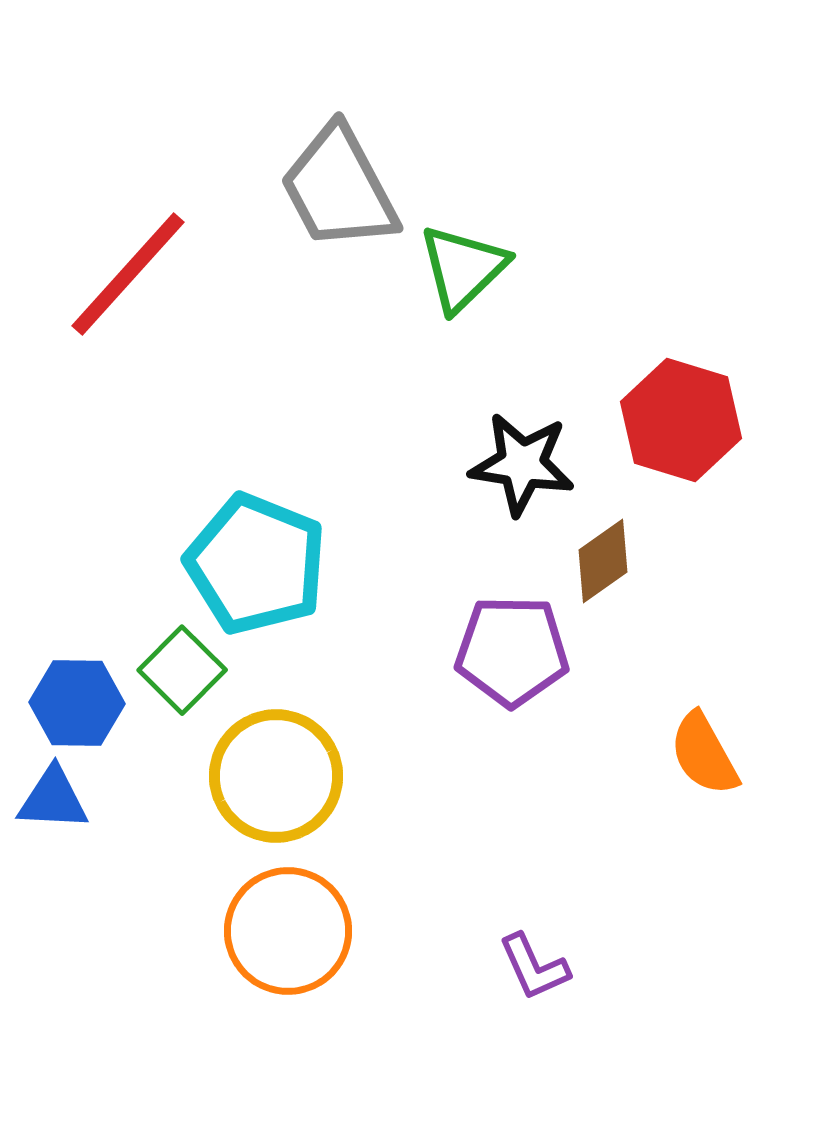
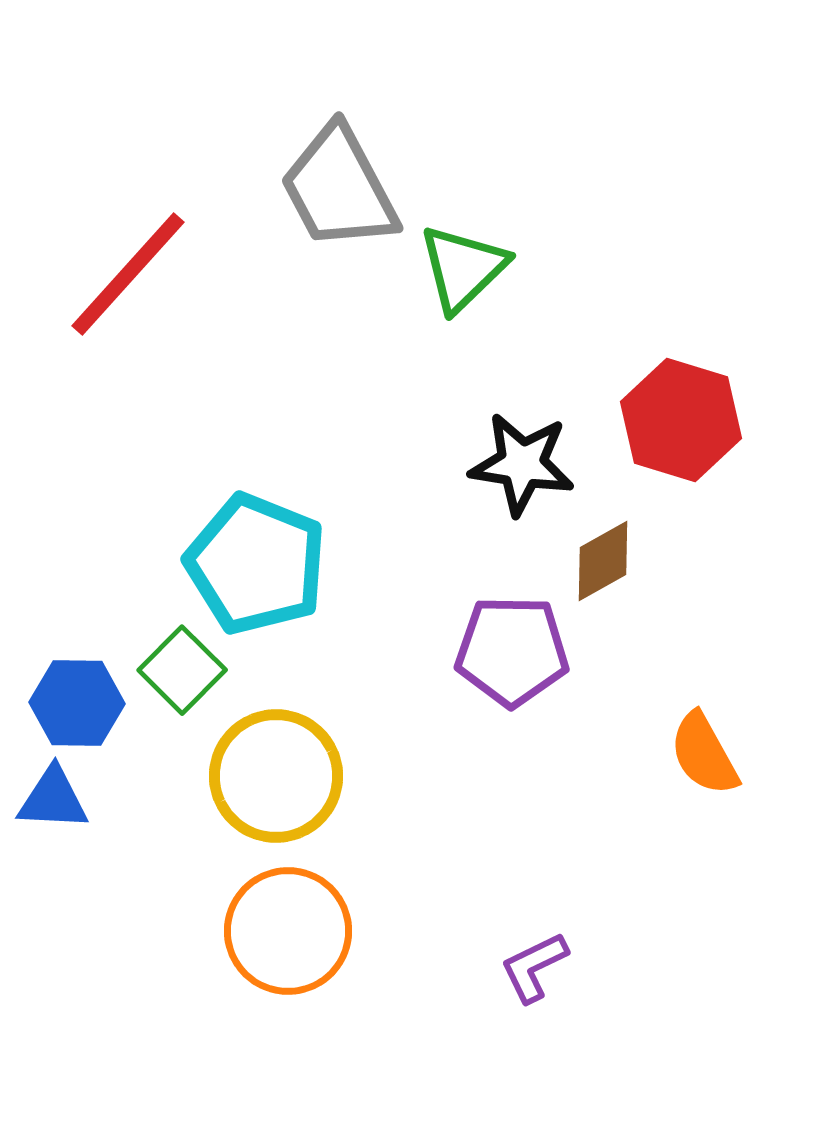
brown diamond: rotated 6 degrees clockwise
purple L-shape: rotated 88 degrees clockwise
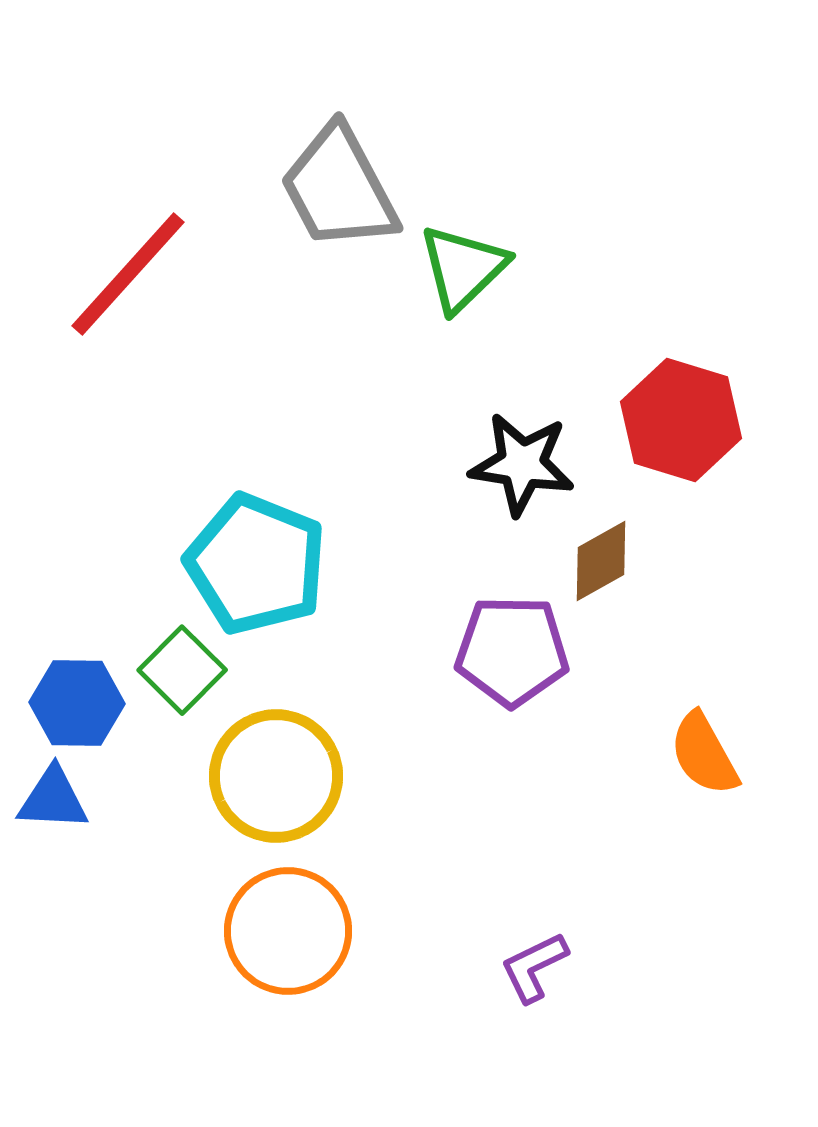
brown diamond: moved 2 px left
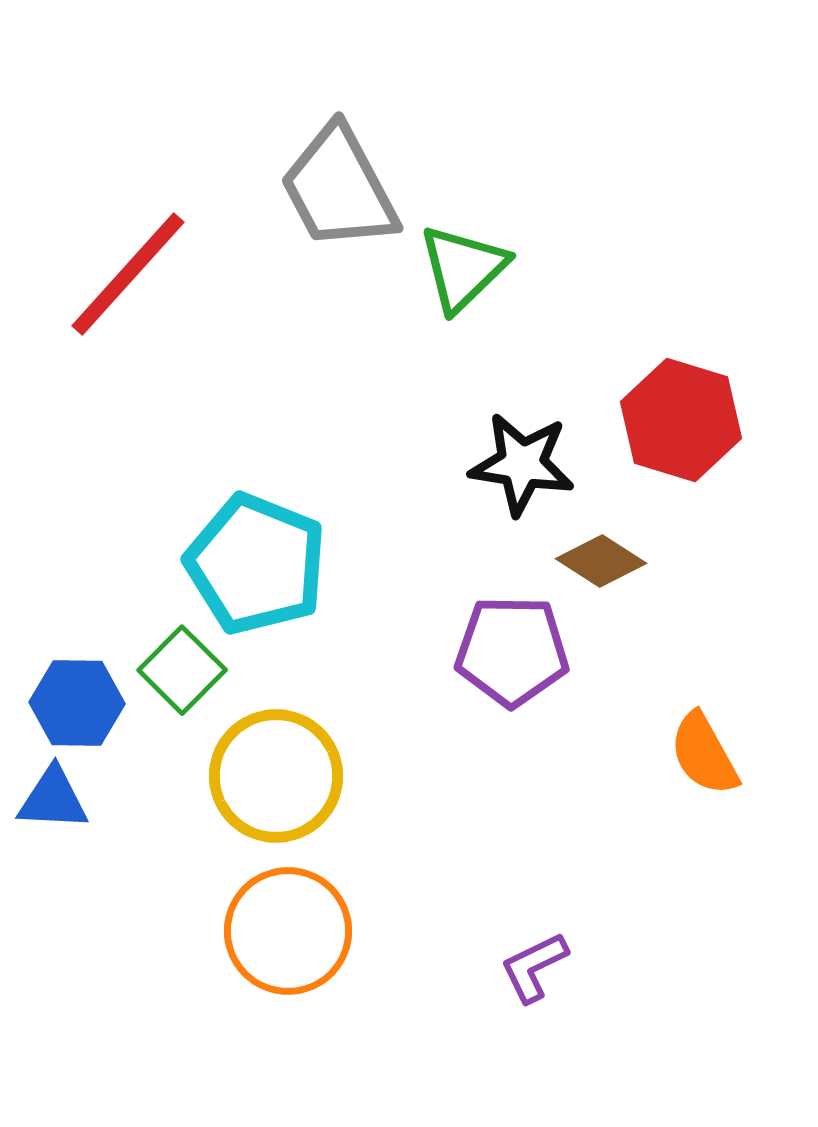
brown diamond: rotated 62 degrees clockwise
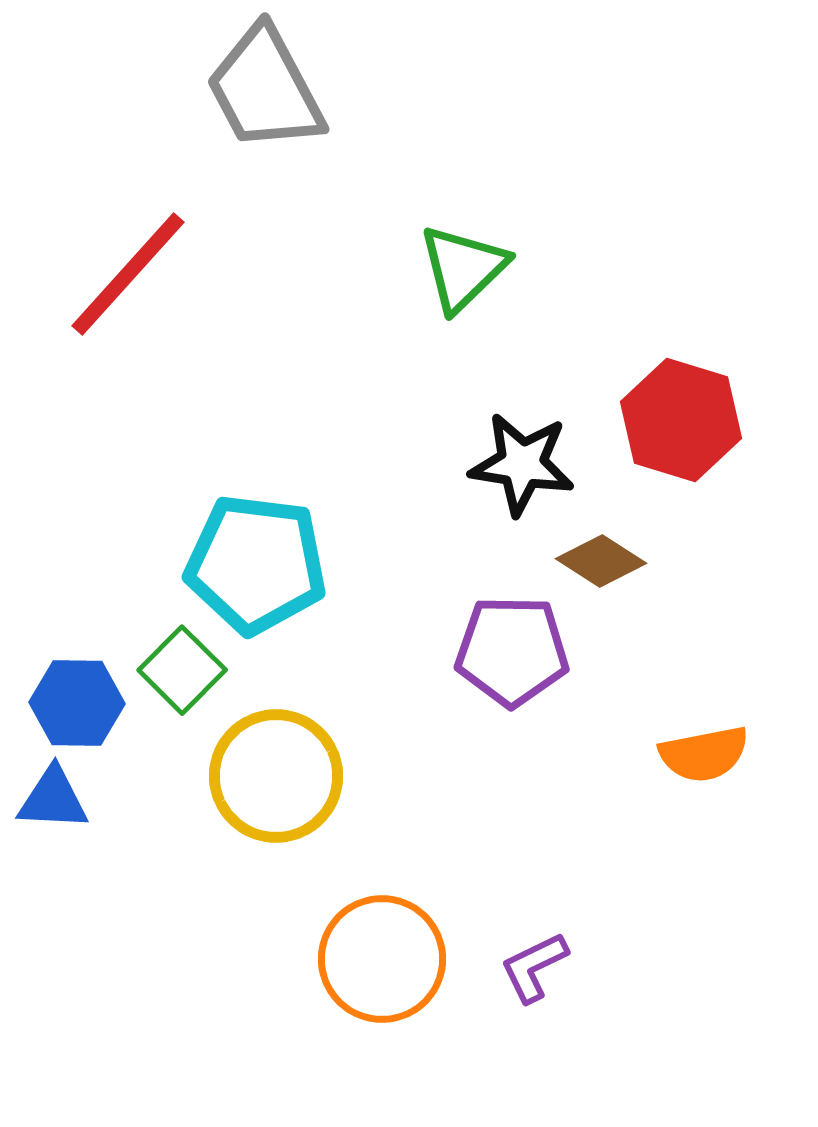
gray trapezoid: moved 74 px left, 99 px up
cyan pentagon: rotated 15 degrees counterclockwise
orange semicircle: rotated 72 degrees counterclockwise
orange circle: moved 94 px right, 28 px down
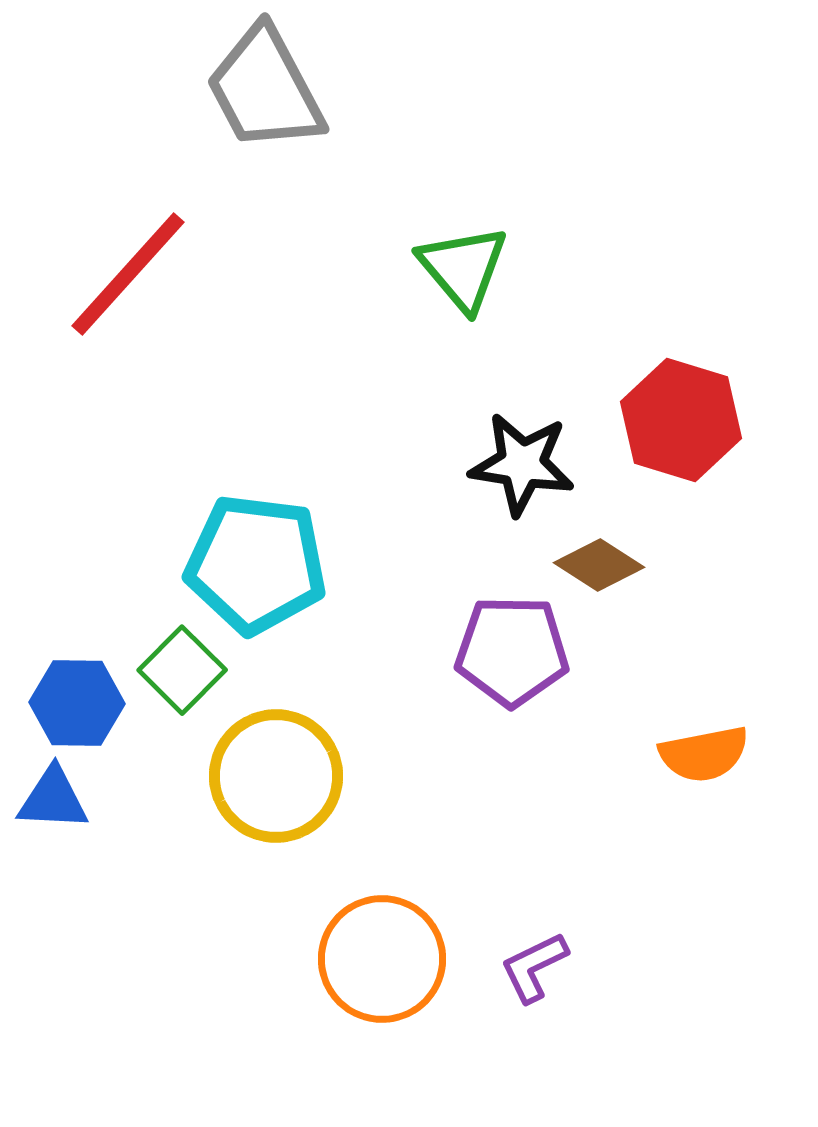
green triangle: rotated 26 degrees counterclockwise
brown diamond: moved 2 px left, 4 px down
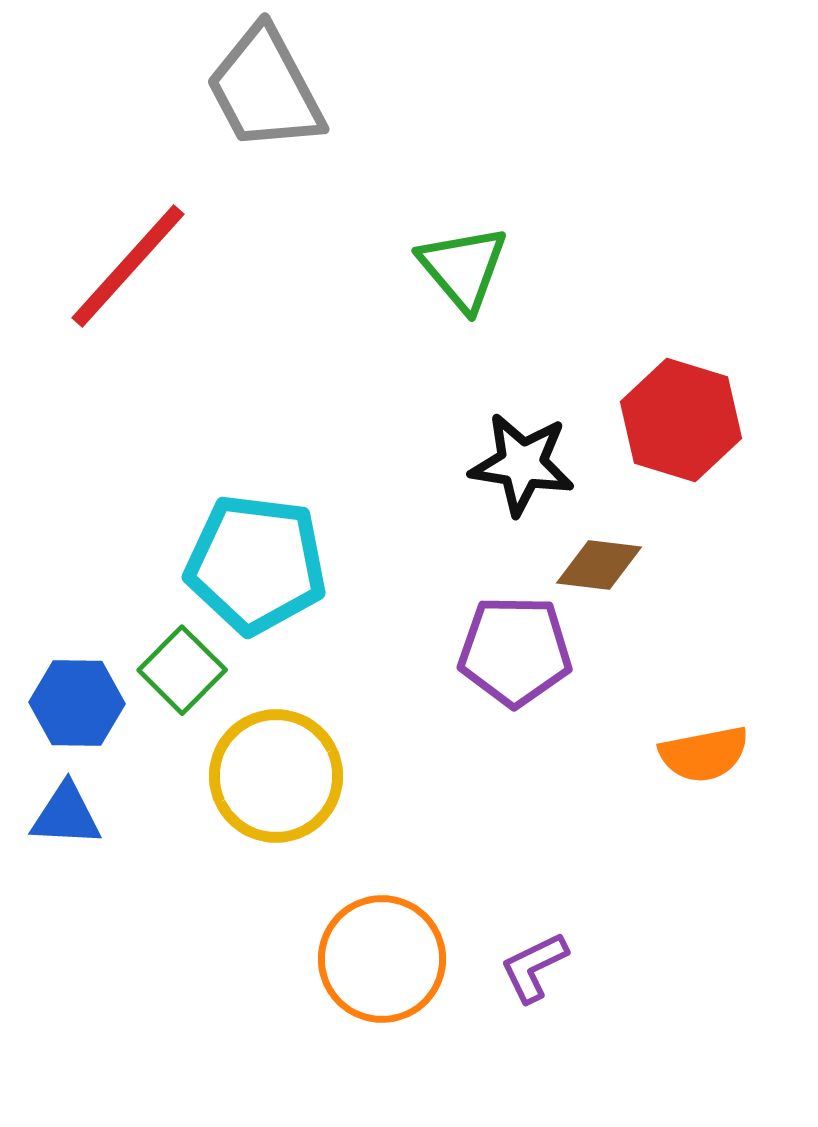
red line: moved 8 px up
brown diamond: rotated 26 degrees counterclockwise
purple pentagon: moved 3 px right
blue triangle: moved 13 px right, 16 px down
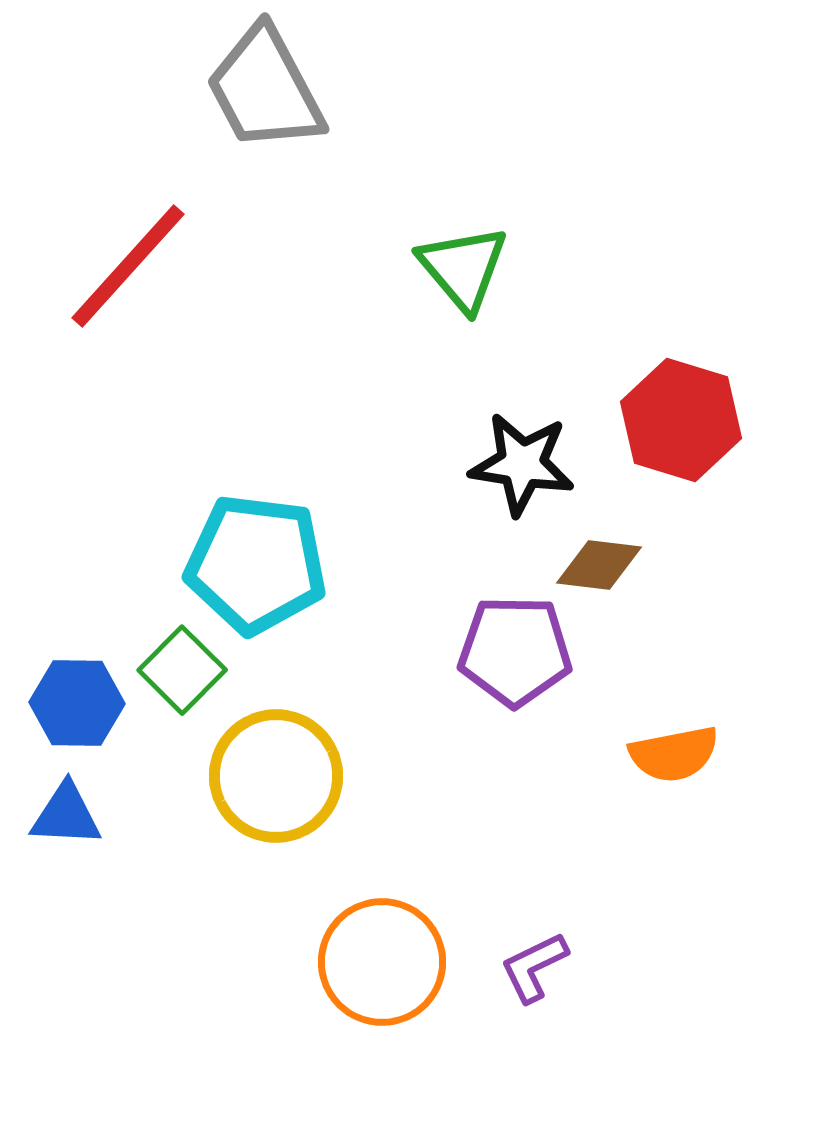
orange semicircle: moved 30 px left
orange circle: moved 3 px down
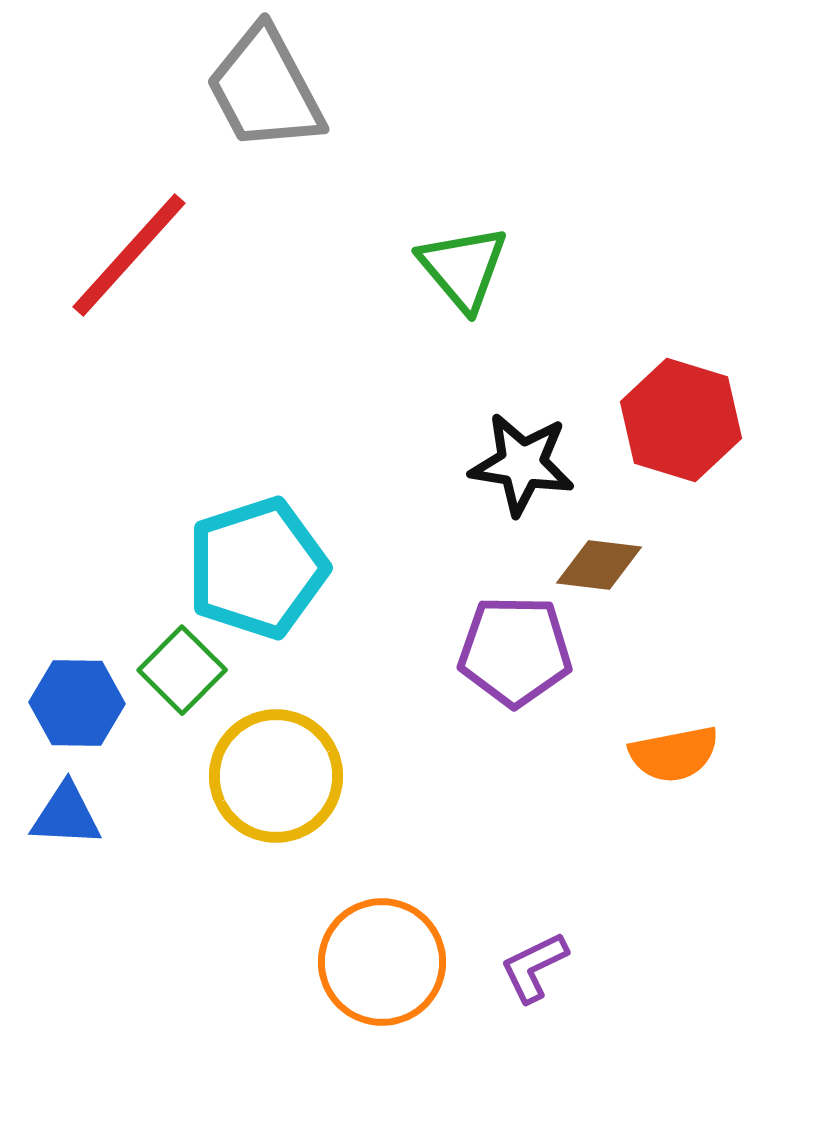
red line: moved 1 px right, 11 px up
cyan pentagon: moved 1 px right, 4 px down; rotated 25 degrees counterclockwise
